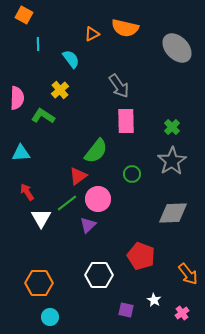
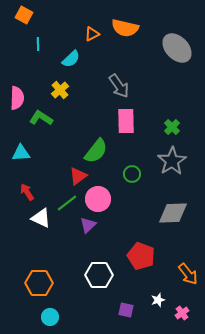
cyan semicircle: rotated 84 degrees clockwise
green L-shape: moved 2 px left, 2 px down
white triangle: rotated 35 degrees counterclockwise
white star: moved 4 px right; rotated 24 degrees clockwise
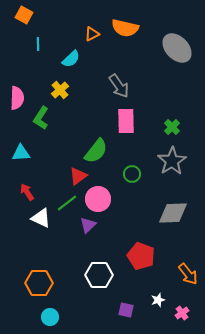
green L-shape: rotated 90 degrees counterclockwise
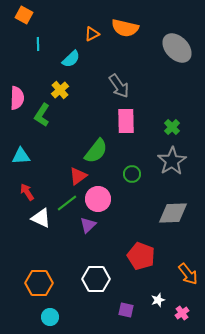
green L-shape: moved 1 px right, 3 px up
cyan triangle: moved 3 px down
white hexagon: moved 3 px left, 4 px down
